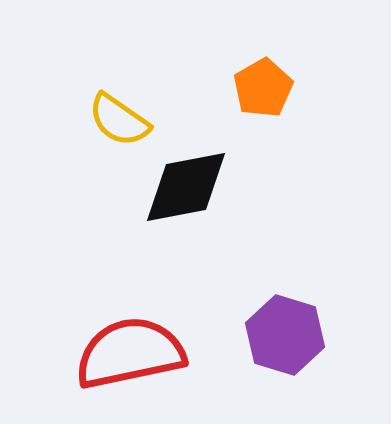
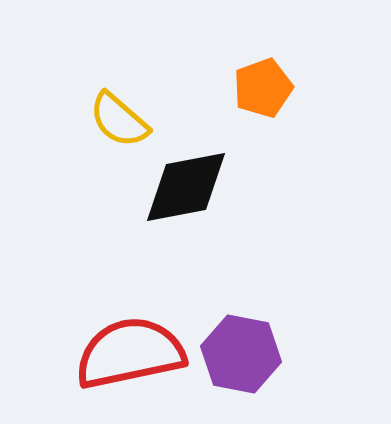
orange pentagon: rotated 10 degrees clockwise
yellow semicircle: rotated 6 degrees clockwise
purple hexagon: moved 44 px left, 19 px down; rotated 6 degrees counterclockwise
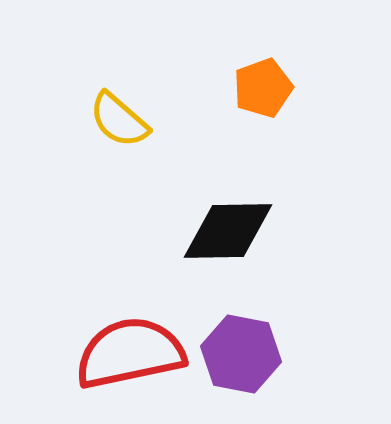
black diamond: moved 42 px right, 44 px down; rotated 10 degrees clockwise
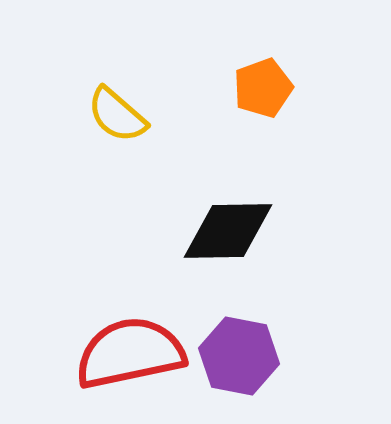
yellow semicircle: moved 2 px left, 5 px up
purple hexagon: moved 2 px left, 2 px down
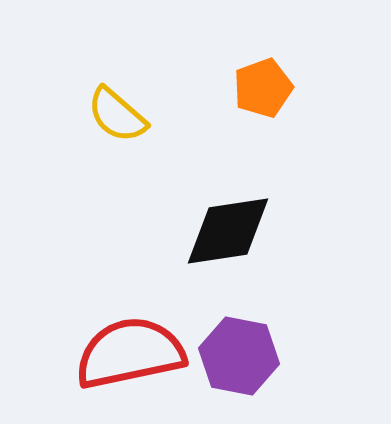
black diamond: rotated 8 degrees counterclockwise
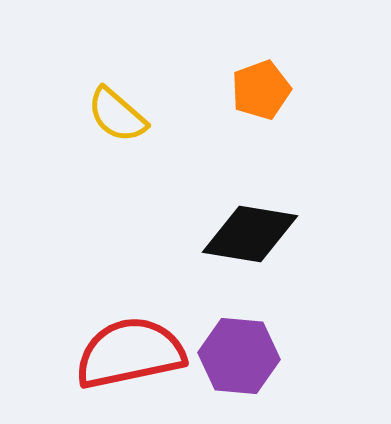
orange pentagon: moved 2 px left, 2 px down
black diamond: moved 22 px right, 3 px down; rotated 18 degrees clockwise
purple hexagon: rotated 6 degrees counterclockwise
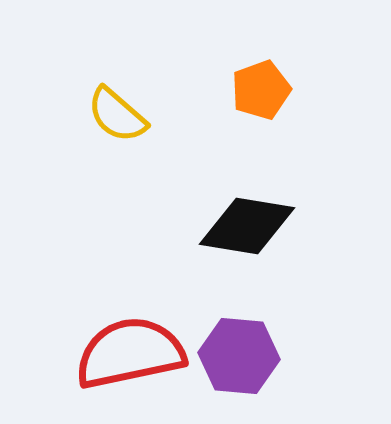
black diamond: moved 3 px left, 8 px up
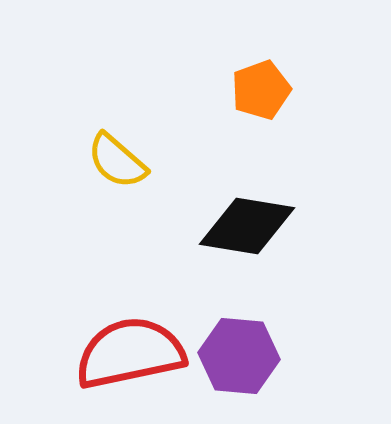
yellow semicircle: moved 46 px down
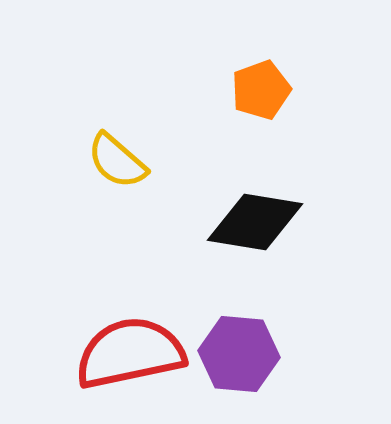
black diamond: moved 8 px right, 4 px up
purple hexagon: moved 2 px up
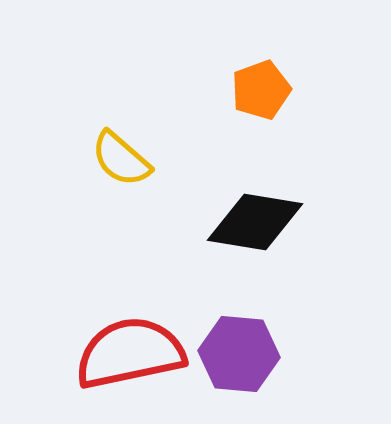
yellow semicircle: moved 4 px right, 2 px up
